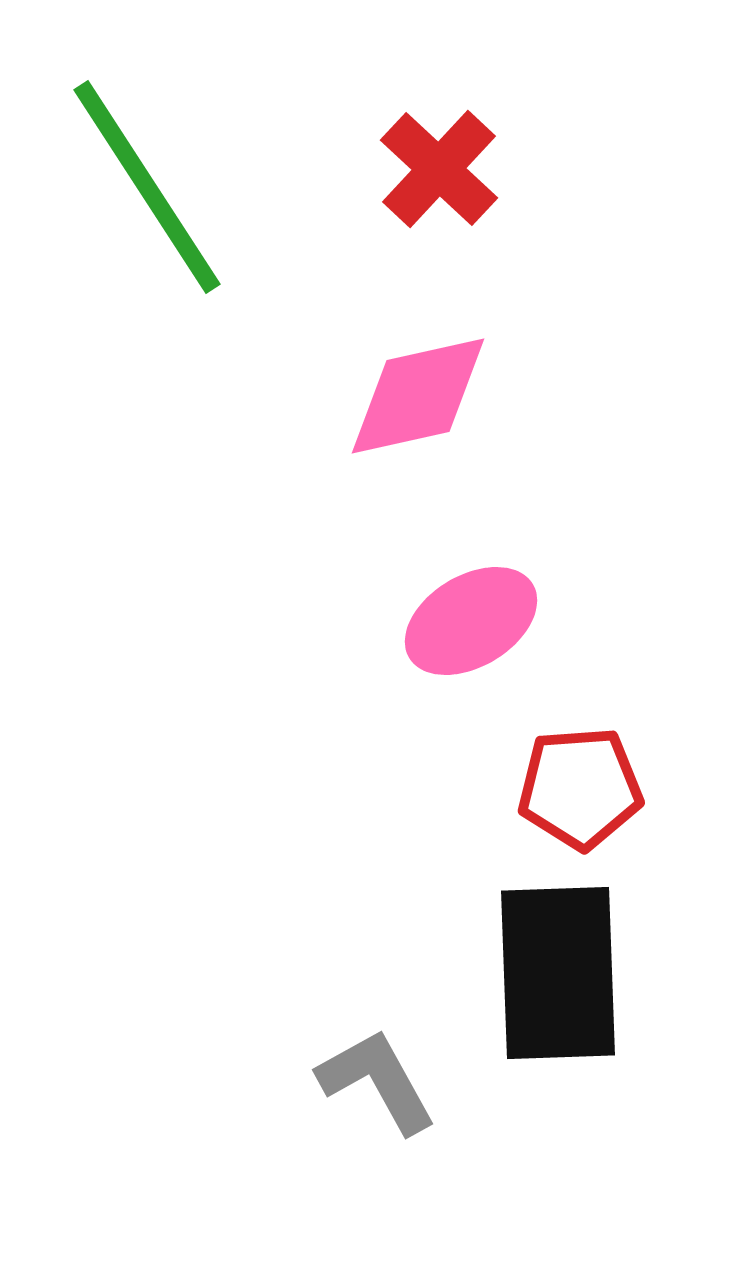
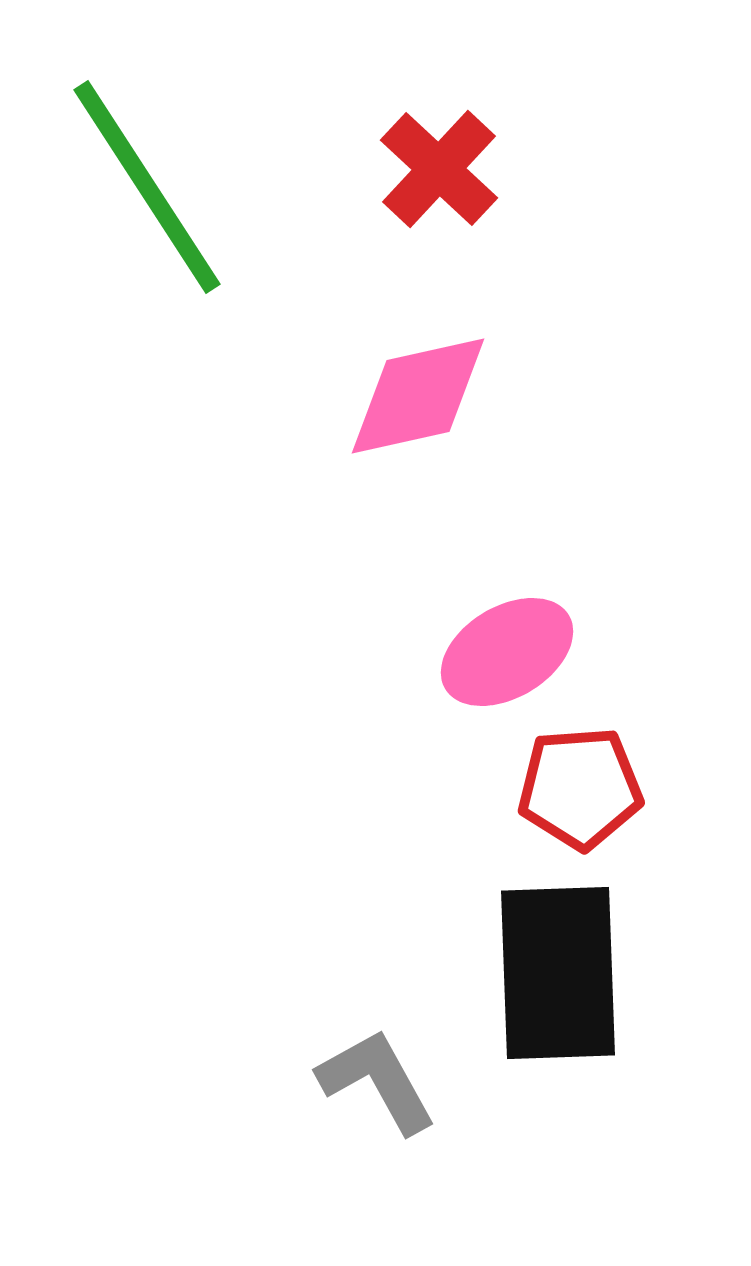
pink ellipse: moved 36 px right, 31 px down
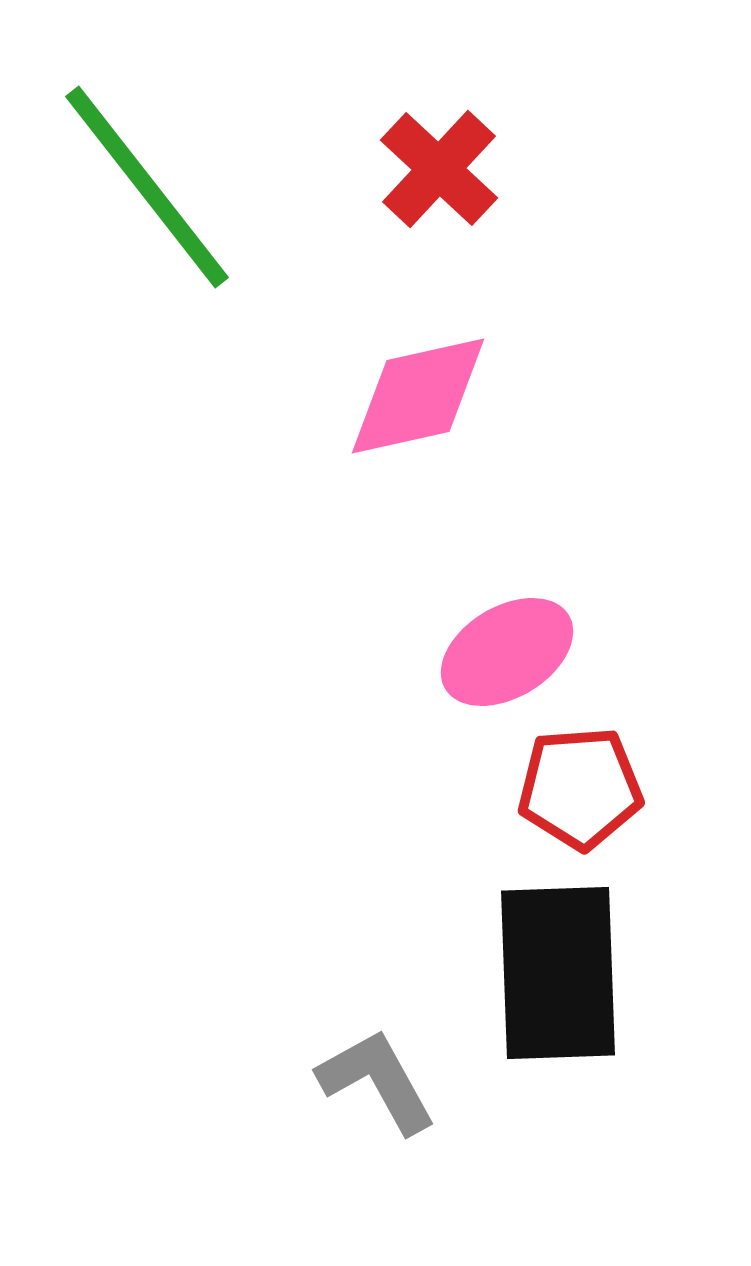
green line: rotated 5 degrees counterclockwise
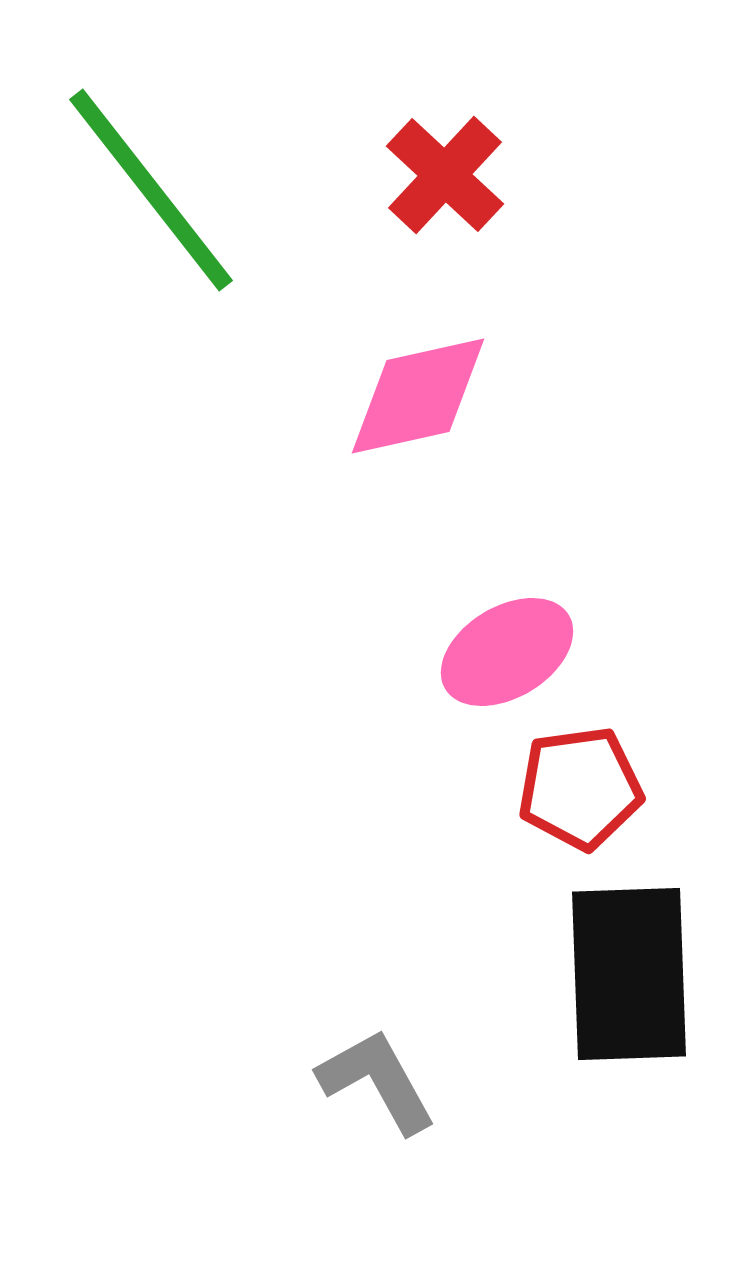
red cross: moved 6 px right, 6 px down
green line: moved 4 px right, 3 px down
red pentagon: rotated 4 degrees counterclockwise
black rectangle: moved 71 px right, 1 px down
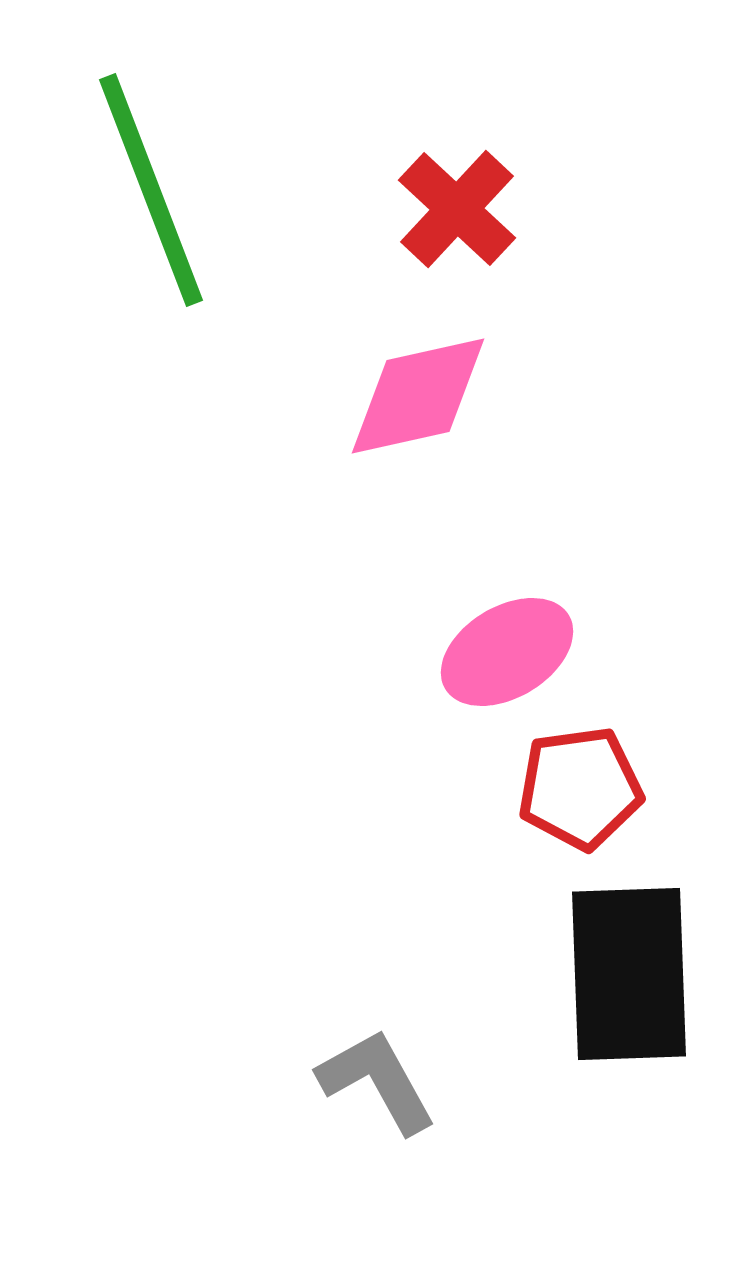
red cross: moved 12 px right, 34 px down
green line: rotated 17 degrees clockwise
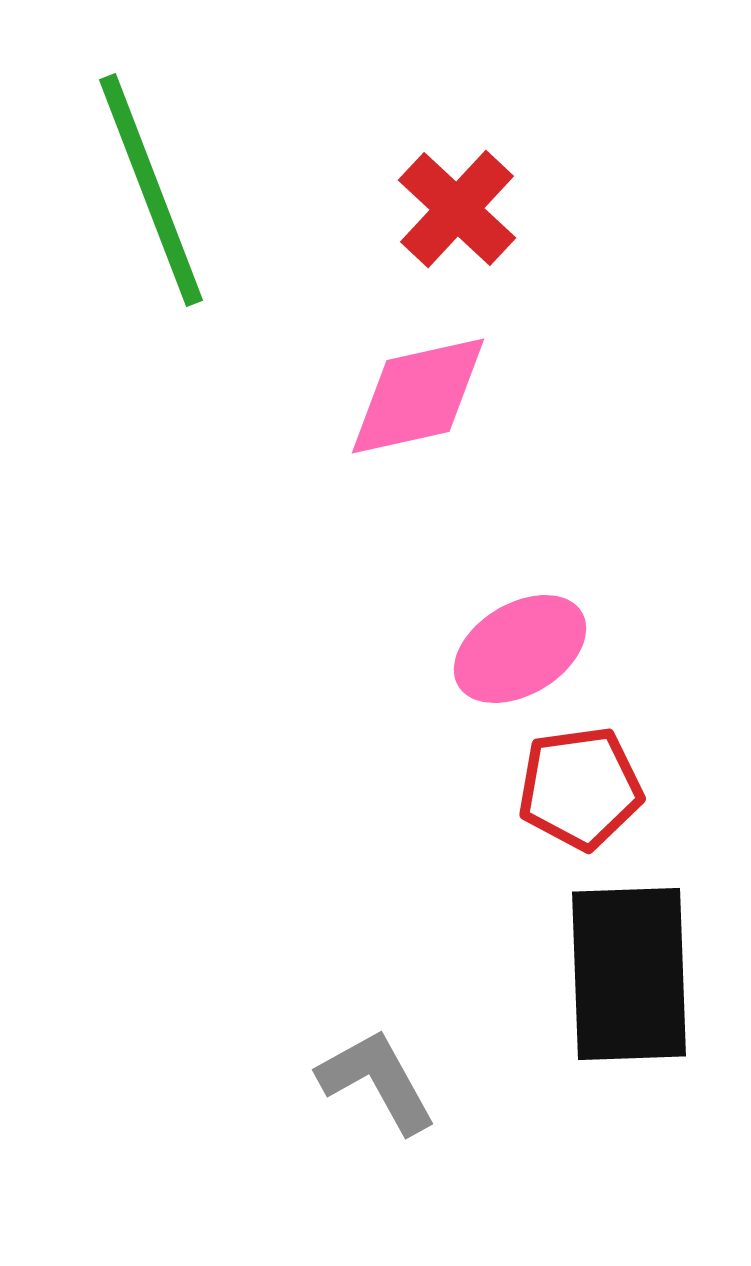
pink ellipse: moved 13 px right, 3 px up
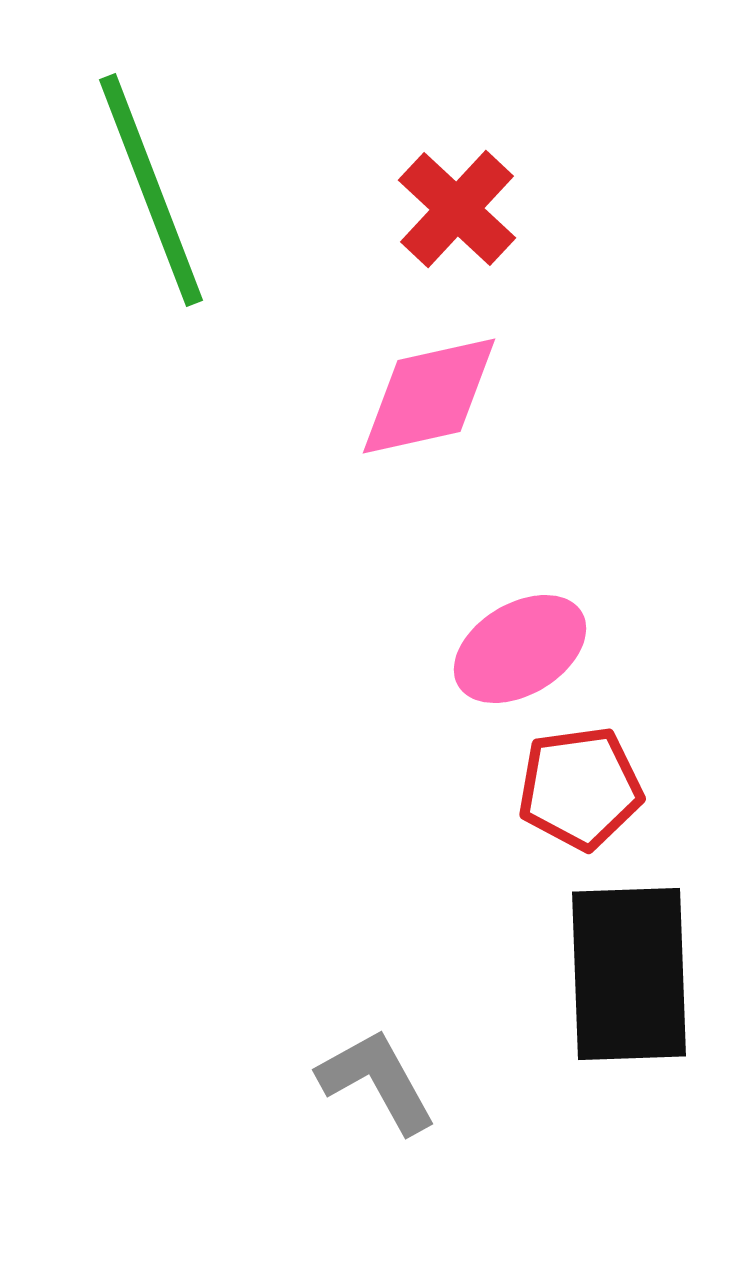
pink diamond: moved 11 px right
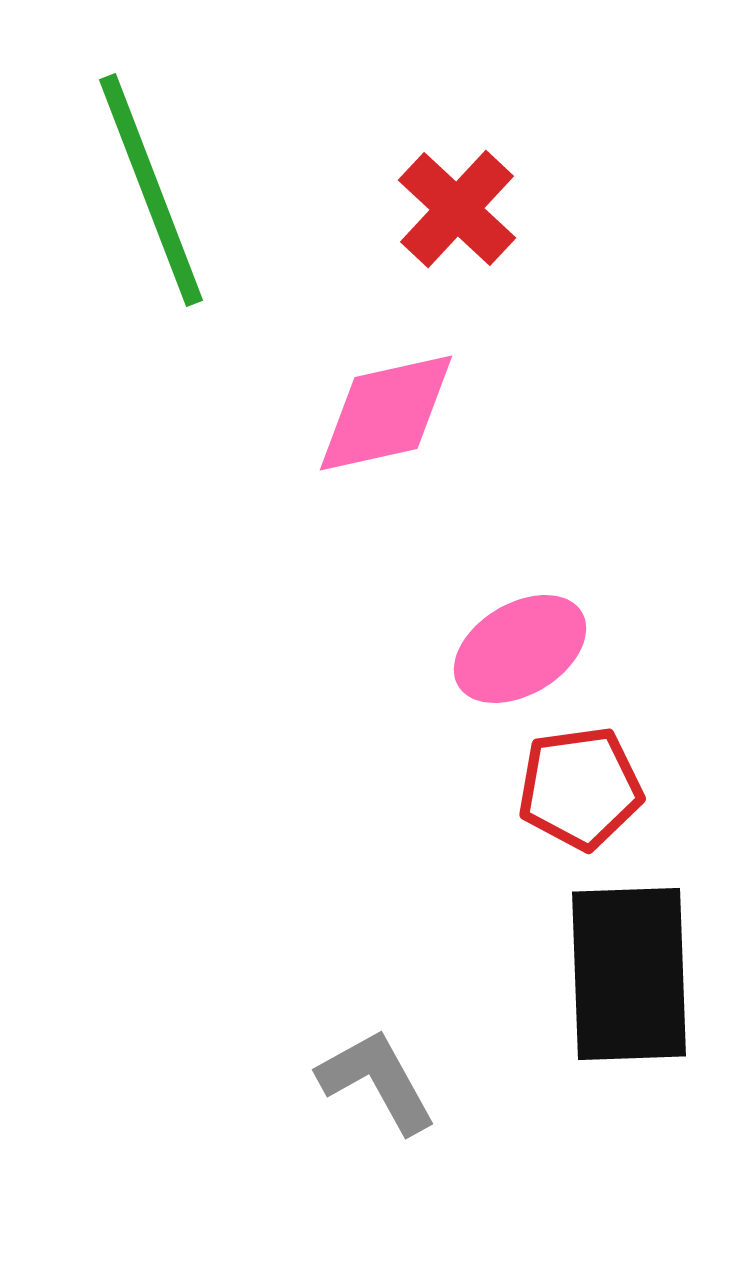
pink diamond: moved 43 px left, 17 px down
